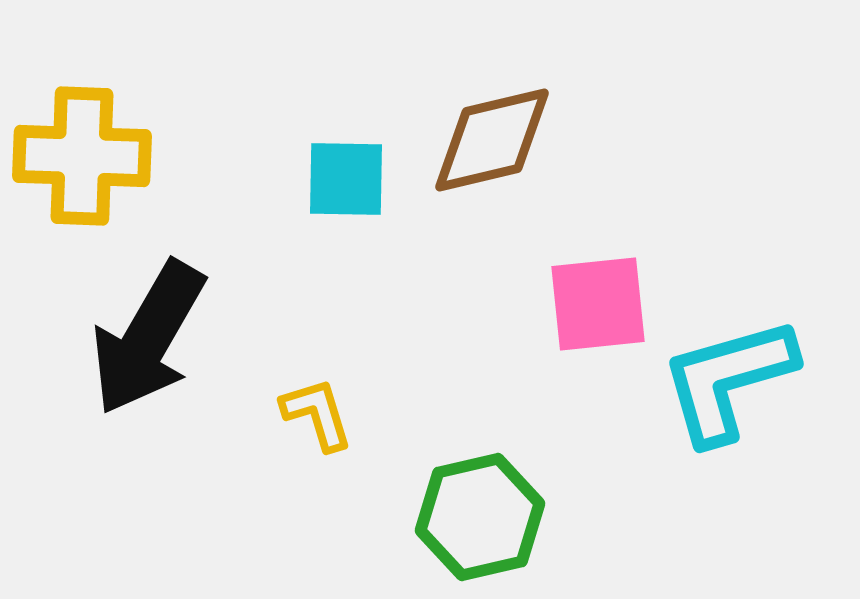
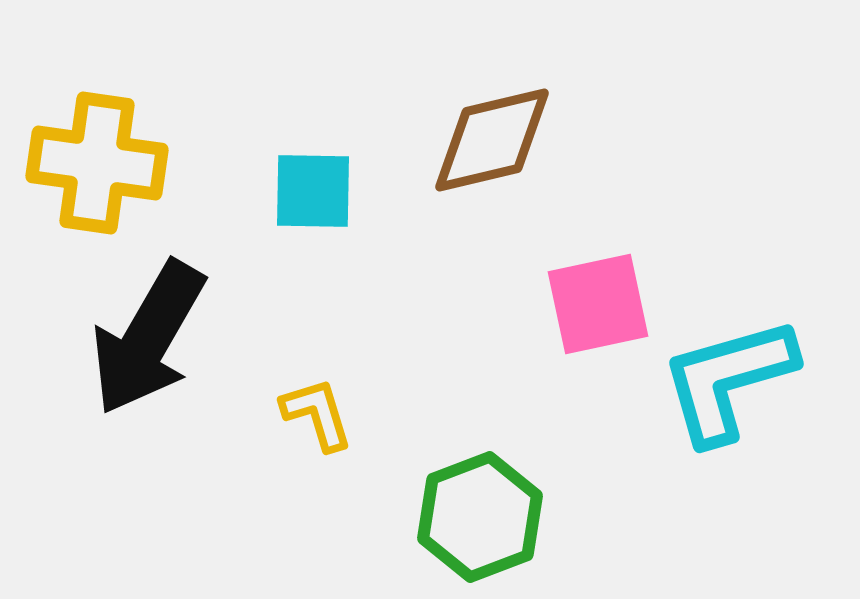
yellow cross: moved 15 px right, 7 px down; rotated 6 degrees clockwise
cyan square: moved 33 px left, 12 px down
pink square: rotated 6 degrees counterclockwise
green hexagon: rotated 8 degrees counterclockwise
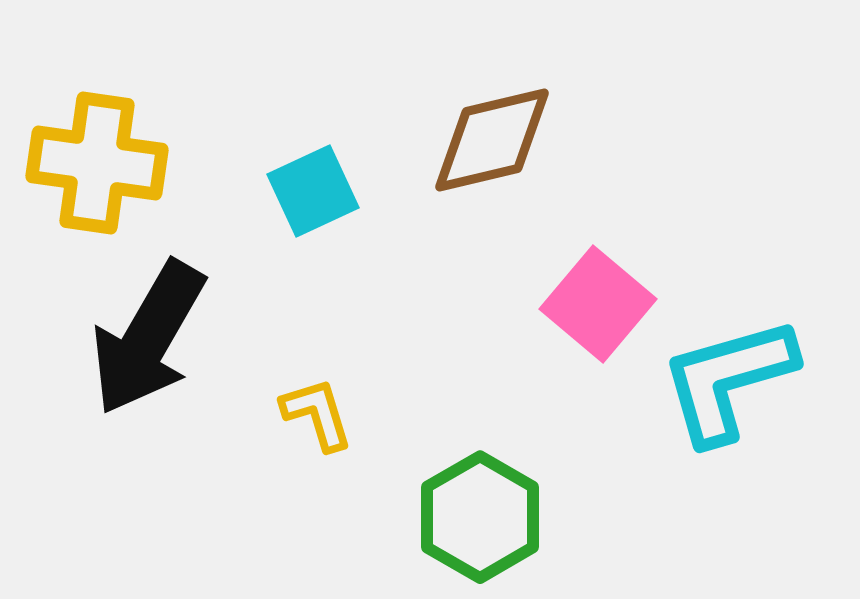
cyan square: rotated 26 degrees counterclockwise
pink square: rotated 38 degrees counterclockwise
green hexagon: rotated 9 degrees counterclockwise
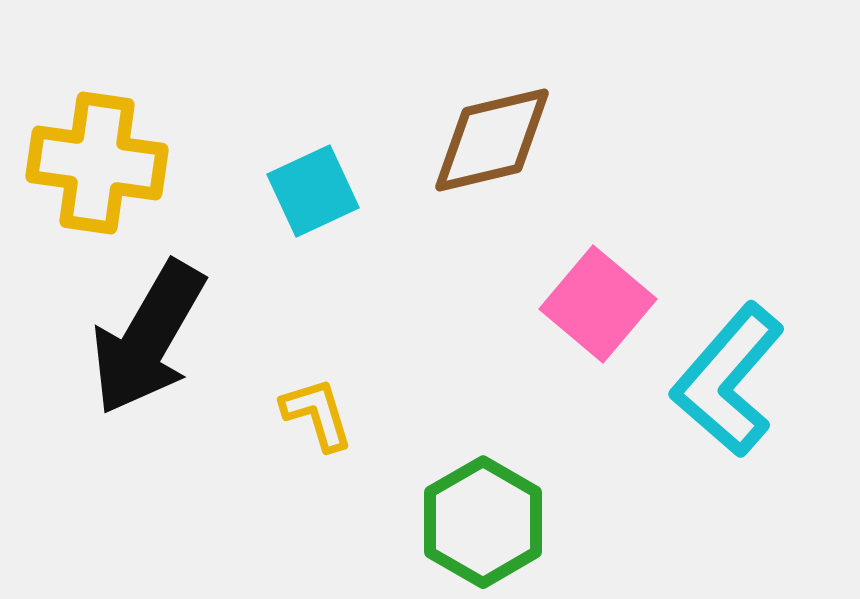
cyan L-shape: rotated 33 degrees counterclockwise
green hexagon: moved 3 px right, 5 px down
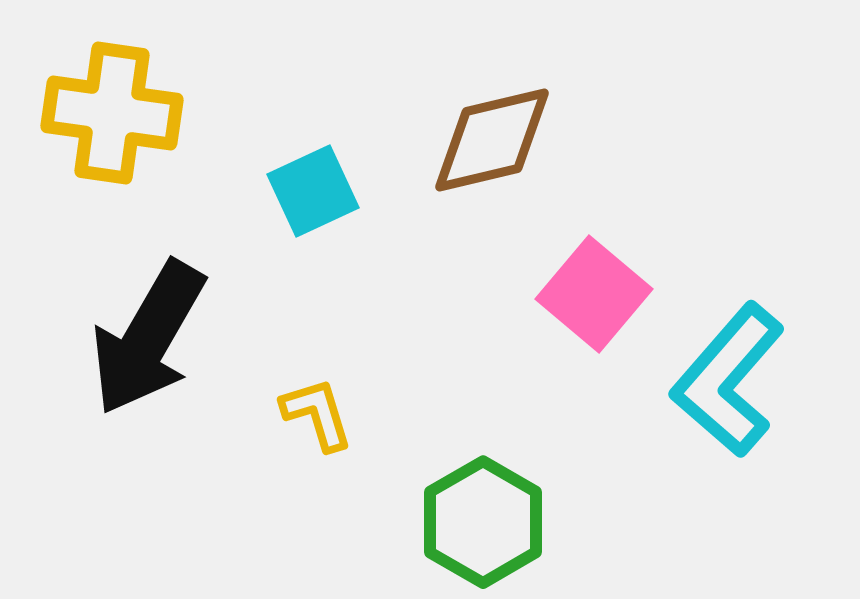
yellow cross: moved 15 px right, 50 px up
pink square: moved 4 px left, 10 px up
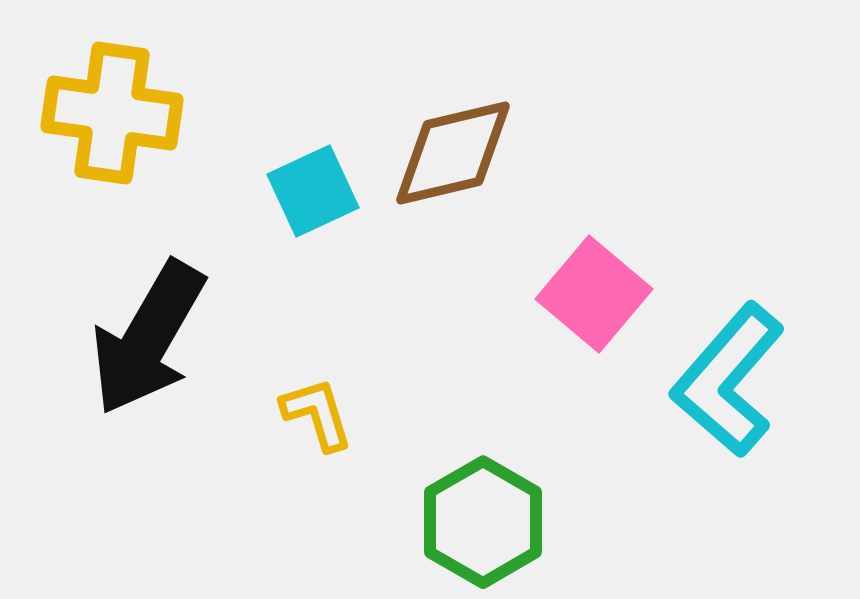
brown diamond: moved 39 px left, 13 px down
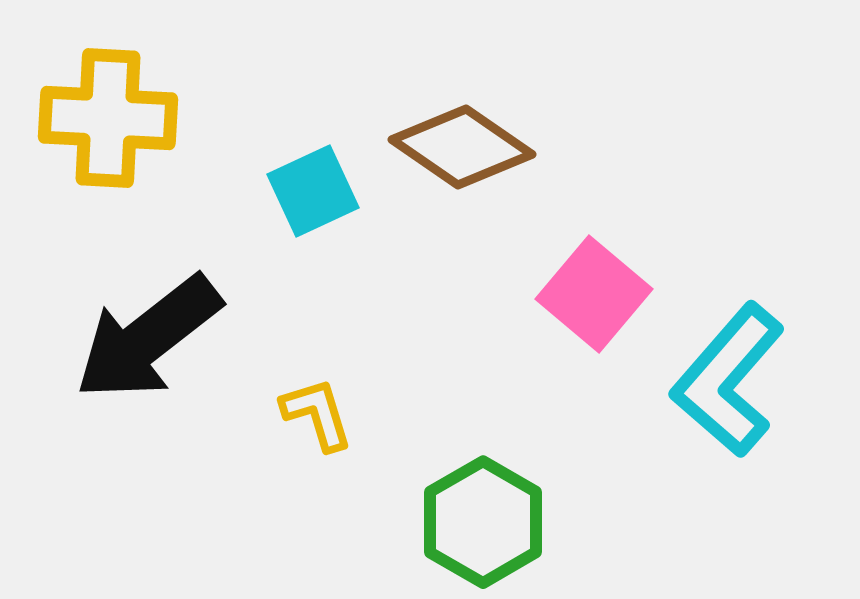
yellow cross: moved 4 px left, 5 px down; rotated 5 degrees counterclockwise
brown diamond: moved 9 px right, 6 px up; rotated 48 degrees clockwise
black arrow: rotated 22 degrees clockwise
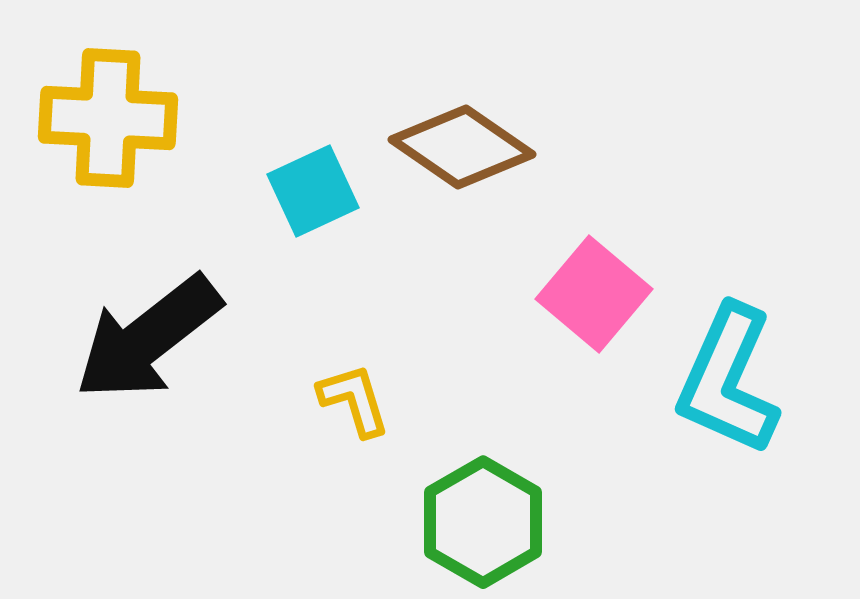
cyan L-shape: rotated 17 degrees counterclockwise
yellow L-shape: moved 37 px right, 14 px up
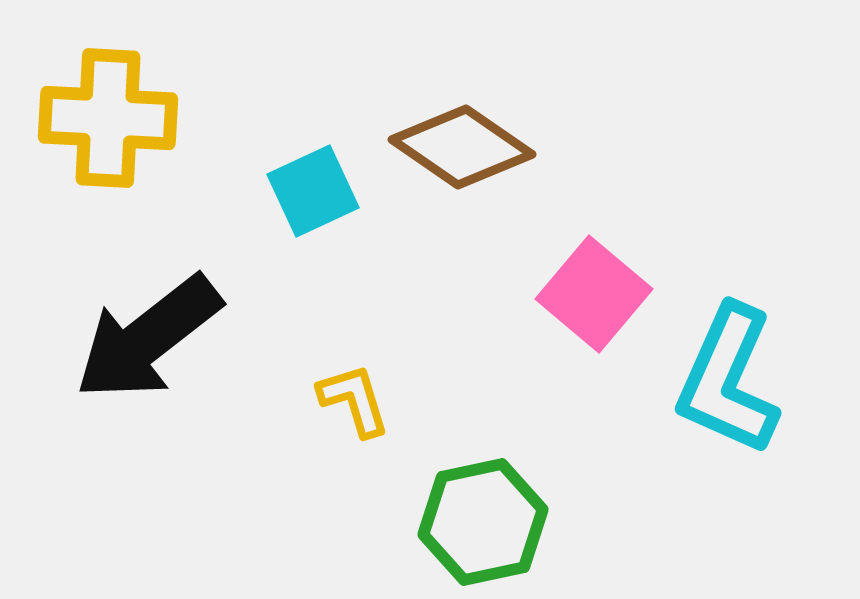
green hexagon: rotated 18 degrees clockwise
